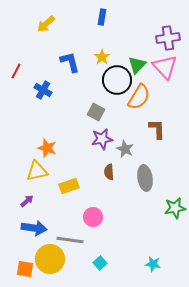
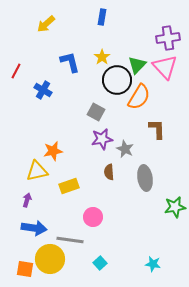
orange star: moved 6 px right, 3 px down; rotated 30 degrees counterclockwise
purple arrow: moved 1 px up; rotated 32 degrees counterclockwise
green star: moved 1 px up
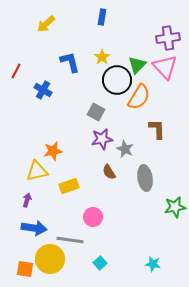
brown semicircle: rotated 28 degrees counterclockwise
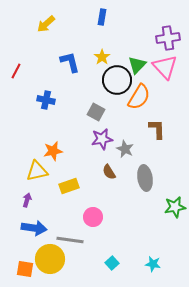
blue cross: moved 3 px right, 10 px down; rotated 18 degrees counterclockwise
cyan square: moved 12 px right
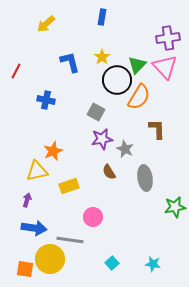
orange star: rotated 12 degrees counterclockwise
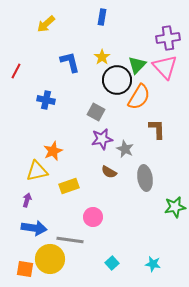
brown semicircle: rotated 28 degrees counterclockwise
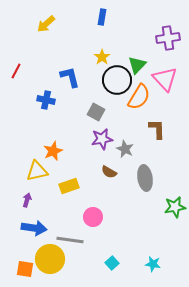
blue L-shape: moved 15 px down
pink triangle: moved 12 px down
